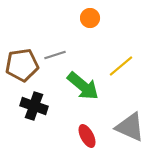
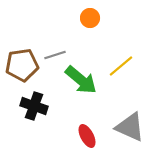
green arrow: moved 2 px left, 6 px up
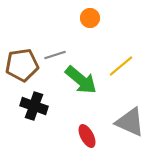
gray triangle: moved 5 px up
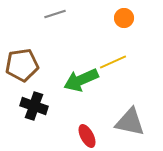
orange circle: moved 34 px right
gray line: moved 41 px up
yellow line: moved 8 px left, 4 px up; rotated 16 degrees clockwise
green arrow: rotated 116 degrees clockwise
gray triangle: rotated 12 degrees counterclockwise
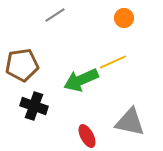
gray line: moved 1 px down; rotated 15 degrees counterclockwise
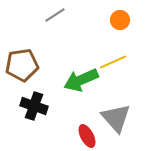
orange circle: moved 4 px left, 2 px down
gray triangle: moved 14 px left, 4 px up; rotated 36 degrees clockwise
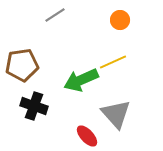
gray triangle: moved 4 px up
red ellipse: rotated 15 degrees counterclockwise
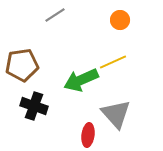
red ellipse: moved 1 px right, 1 px up; rotated 50 degrees clockwise
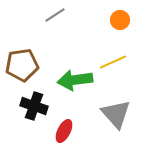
green arrow: moved 6 px left; rotated 16 degrees clockwise
red ellipse: moved 24 px left, 4 px up; rotated 20 degrees clockwise
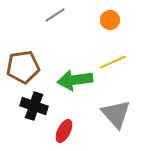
orange circle: moved 10 px left
brown pentagon: moved 1 px right, 2 px down
